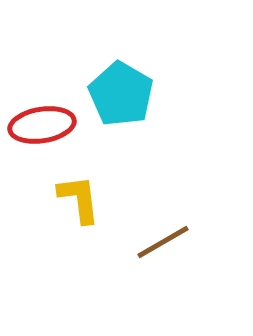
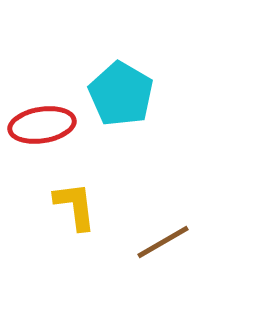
yellow L-shape: moved 4 px left, 7 px down
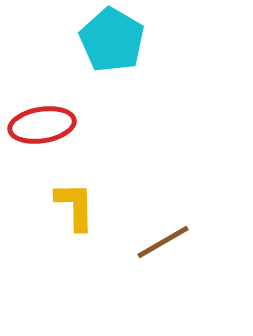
cyan pentagon: moved 9 px left, 54 px up
yellow L-shape: rotated 6 degrees clockwise
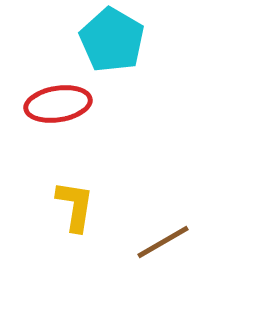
red ellipse: moved 16 px right, 21 px up
yellow L-shape: rotated 10 degrees clockwise
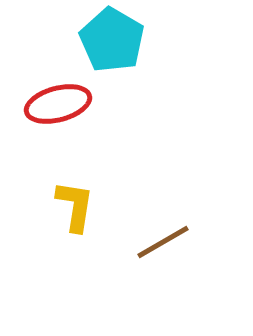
red ellipse: rotated 6 degrees counterclockwise
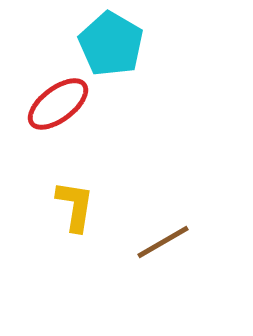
cyan pentagon: moved 1 px left, 4 px down
red ellipse: rotated 22 degrees counterclockwise
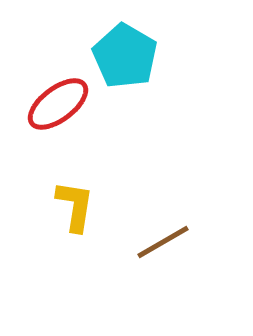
cyan pentagon: moved 14 px right, 12 px down
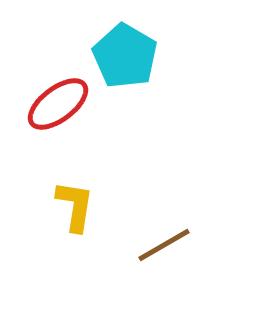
brown line: moved 1 px right, 3 px down
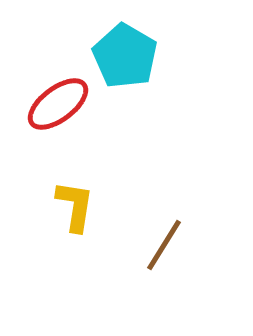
brown line: rotated 28 degrees counterclockwise
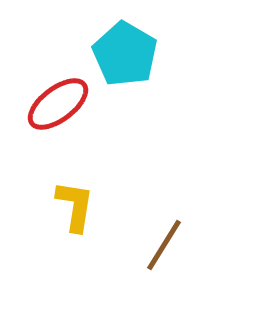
cyan pentagon: moved 2 px up
